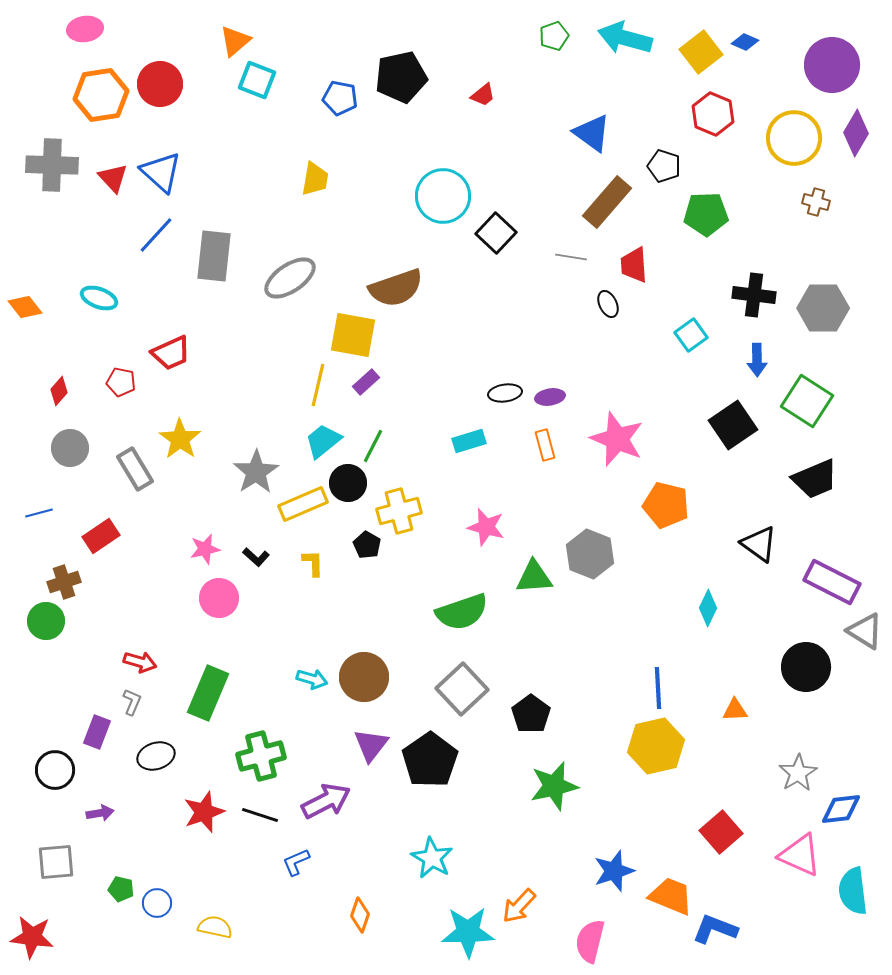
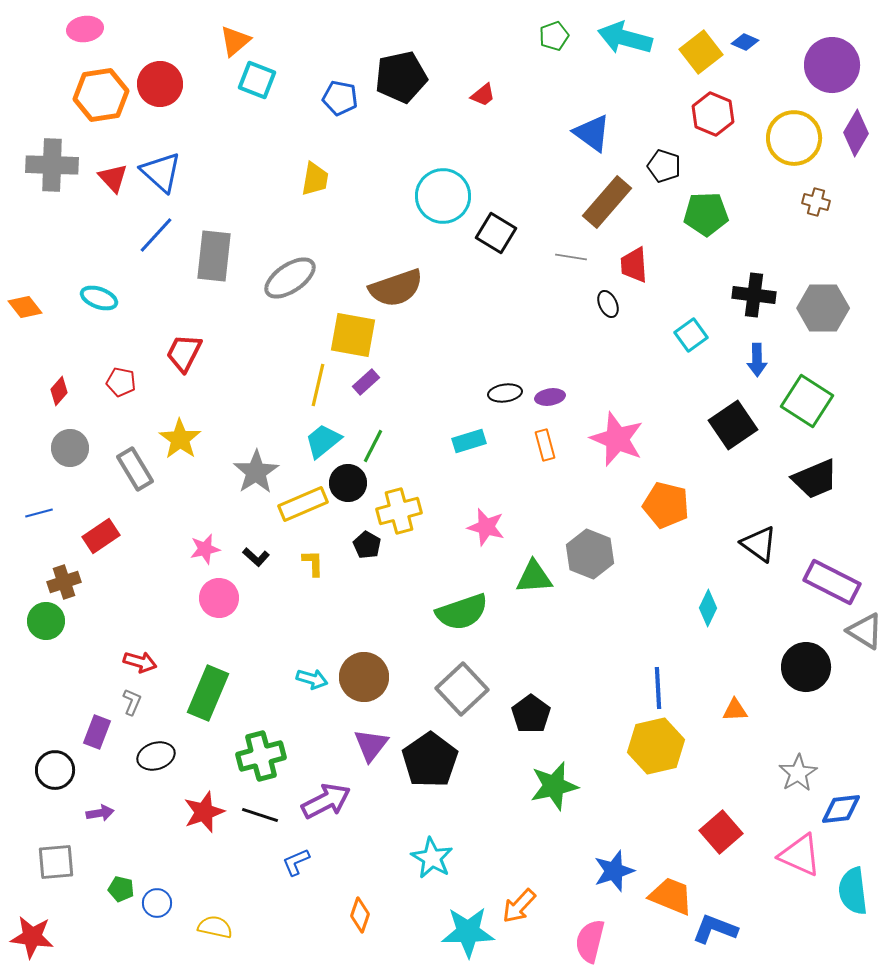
black square at (496, 233): rotated 12 degrees counterclockwise
red trapezoid at (171, 353): moved 13 px right; rotated 141 degrees clockwise
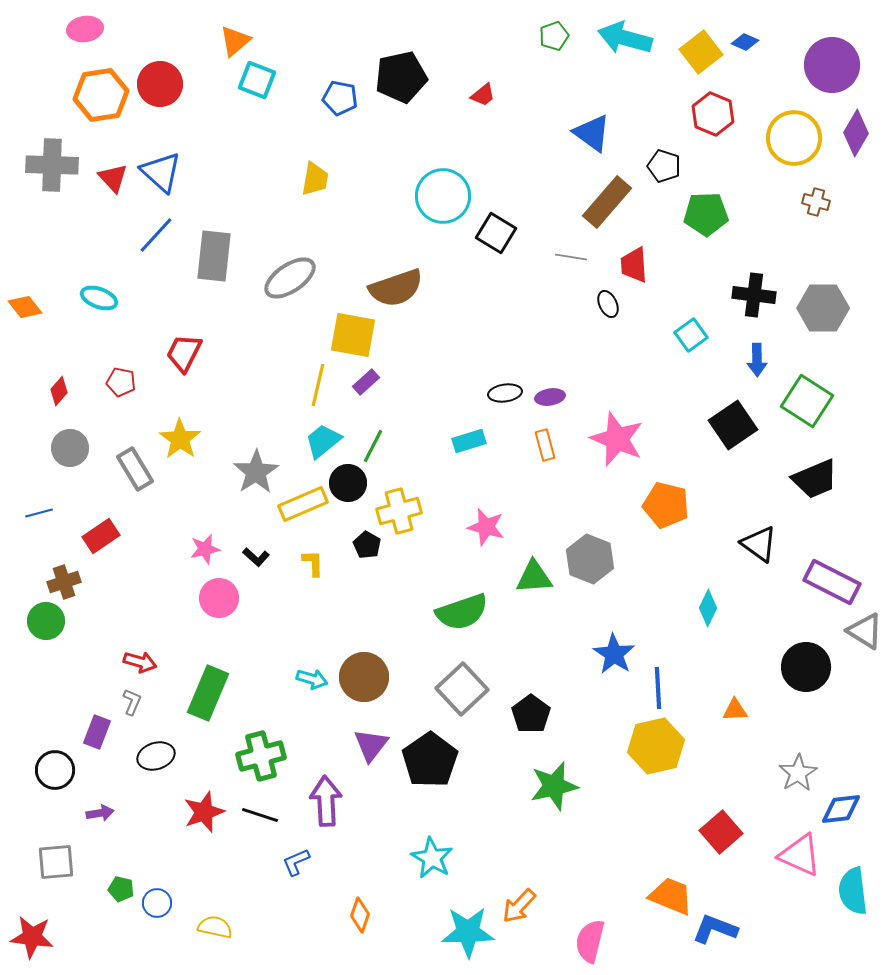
gray hexagon at (590, 554): moved 5 px down
purple arrow at (326, 801): rotated 66 degrees counterclockwise
blue star at (614, 871): moved 217 px up; rotated 21 degrees counterclockwise
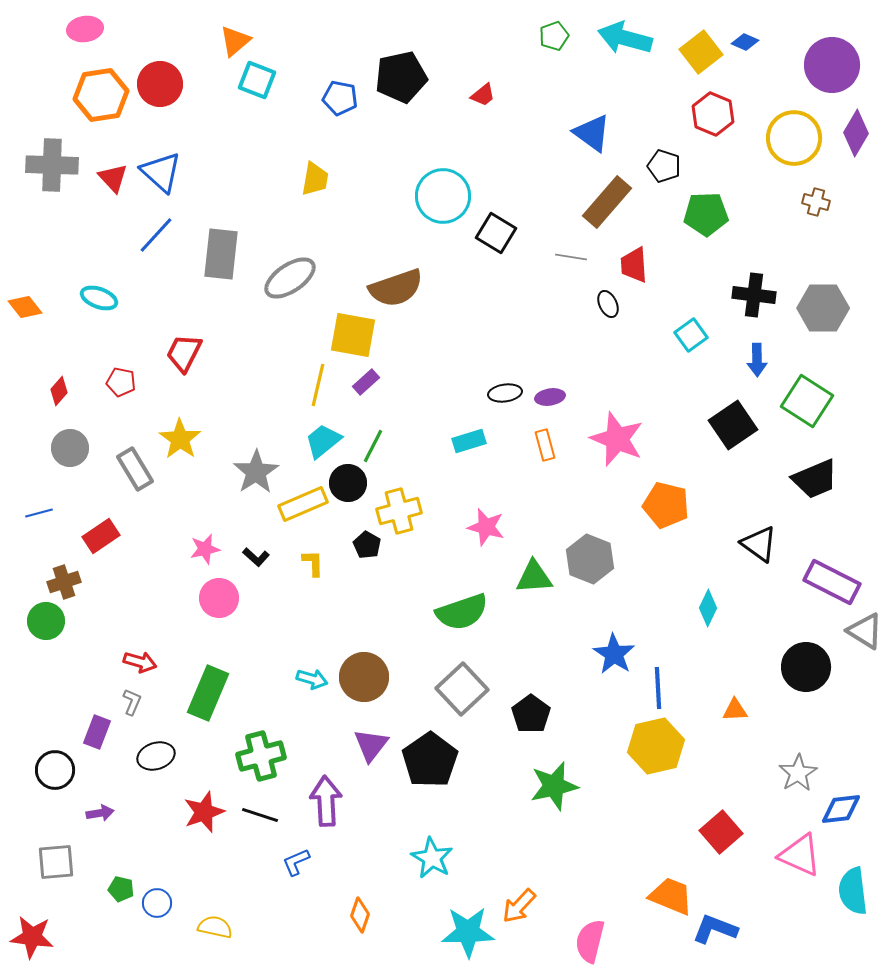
gray rectangle at (214, 256): moved 7 px right, 2 px up
